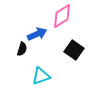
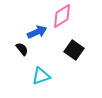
blue arrow: moved 2 px up
black semicircle: rotated 56 degrees counterclockwise
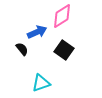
black square: moved 10 px left
cyan triangle: moved 7 px down
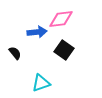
pink diamond: moved 1 px left, 3 px down; rotated 25 degrees clockwise
blue arrow: rotated 18 degrees clockwise
black semicircle: moved 7 px left, 4 px down
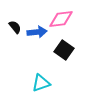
black semicircle: moved 26 px up
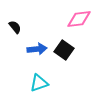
pink diamond: moved 18 px right
blue arrow: moved 17 px down
cyan triangle: moved 2 px left
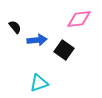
blue arrow: moved 9 px up
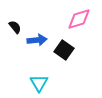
pink diamond: rotated 10 degrees counterclockwise
cyan triangle: rotated 42 degrees counterclockwise
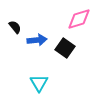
black square: moved 1 px right, 2 px up
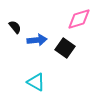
cyan triangle: moved 3 px left, 1 px up; rotated 30 degrees counterclockwise
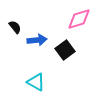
black square: moved 2 px down; rotated 18 degrees clockwise
